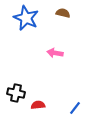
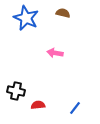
black cross: moved 2 px up
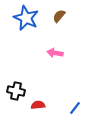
brown semicircle: moved 4 px left, 3 px down; rotated 64 degrees counterclockwise
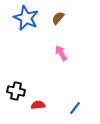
brown semicircle: moved 1 px left, 2 px down
pink arrow: moved 6 px right; rotated 49 degrees clockwise
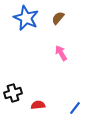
black cross: moved 3 px left, 2 px down; rotated 30 degrees counterclockwise
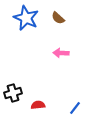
brown semicircle: rotated 88 degrees counterclockwise
pink arrow: rotated 56 degrees counterclockwise
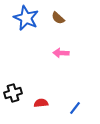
red semicircle: moved 3 px right, 2 px up
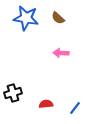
blue star: rotated 15 degrees counterclockwise
red semicircle: moved 5 px right, 1 px down
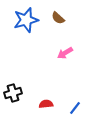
blue star: moved 2 px down; rotated 25 degrees counterclockwise
pink arrow: moved 4 px right; rotated 35 degrees counterclockwise
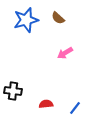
black cross: moved 2 px up; rotated 24 degrees clockwise
